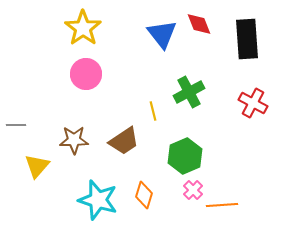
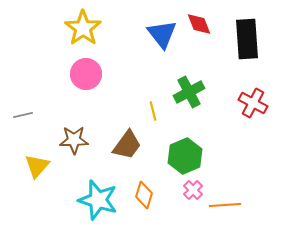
gray line: moved 7 px right, 10 px up; rotated 12 degrees counterclockwise
brown trapezoid: moved 3 px right, 4 px down; rotated 20 degrees counterclockwise
orange line: moved 3 px right
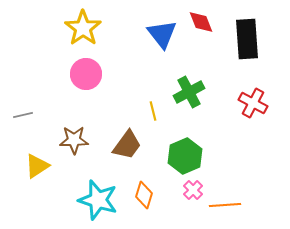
red diamond: moved 2 px right, 2 px up
yellow triangle: rotated 16 degrees clockwise
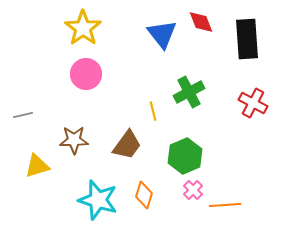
yellow triangle: rotated 16 degrees clockwise
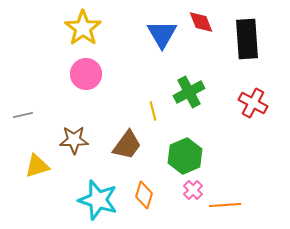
blue triangle: rotated 8 degrees clockwise
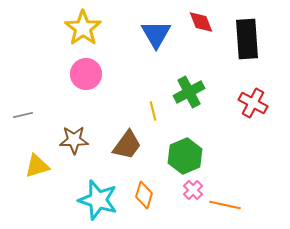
blue triangle: moved 6 px left
orange line: rotated 16 degrees clockwise
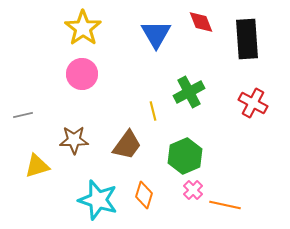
pink circle: moved 4 px left
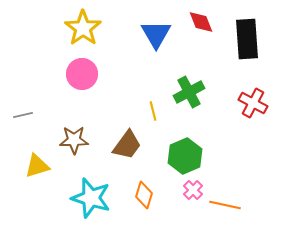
cyan star: moved 7 px left, 2 px up
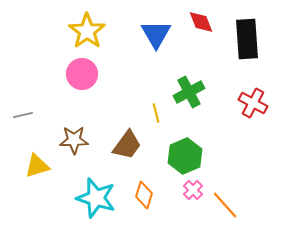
yellow star: moved 4 px right, 3 px down
yellow line: moved 3 px right, 2 px down
cyan star: moved 5 px right
orange line: rotated 36 degrees clockwise
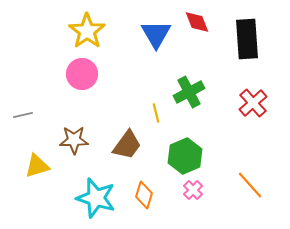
red diamond: moved 4 px left
red cross: rotated 20 degrees clockwise
orange line: moved 25 px right, 20 px up
